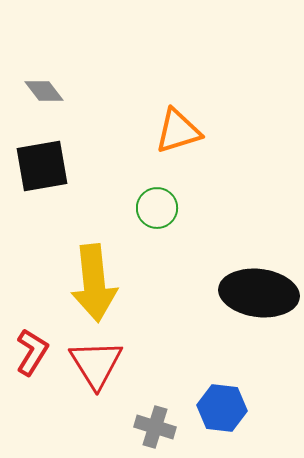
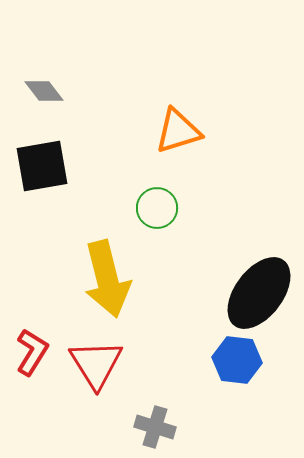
yellow arrow: moved 13 px right, 4 px up; rotated 8 degrees counterclockwise
black ellipse: rotated 60 degrees counterclockwise
blue hexagon: moved 15 px right, 48 px up
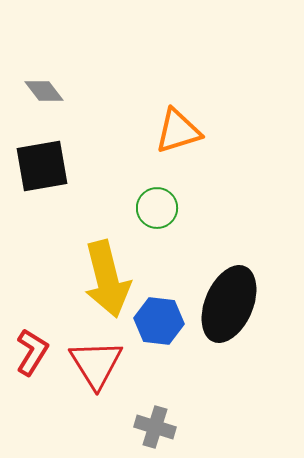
black ellipse: moved 30 px left, 11 px down; rotated 14 degrees counterclockwise
blue hexagon: moved 78 px left, 39 px up
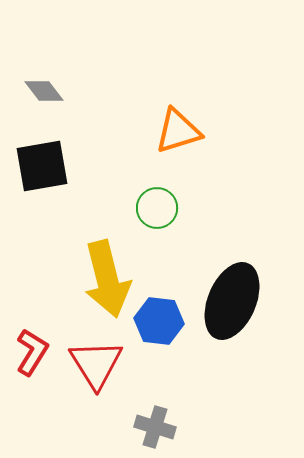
black ellipse: moved 3 px right, 3 px up
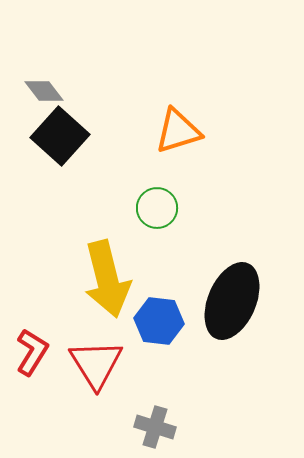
black square: moved 18 px right, 30 px up; rotated 38 degrees counterclockwise
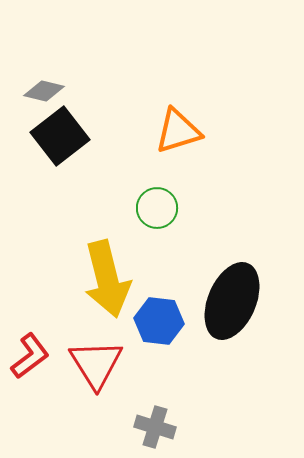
gray diamond: rotated 39 degrees counterclockwise
black square: rotated 10 degrees clockwise
red L-shape: moved 2 px left, 4 px down; rotated 21 degrees clockwise
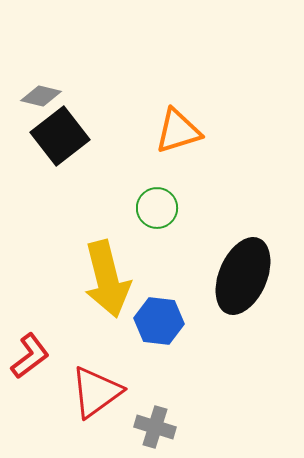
gray diamond: moved 3 px left, 5 px down
black ellipse: moved 11 px right, 25 px up
red triangle: moved 28 px down; rotated 26 degrees clockwise
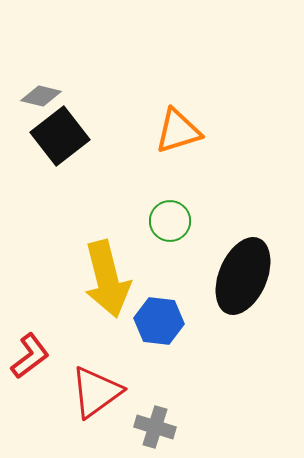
green circle: moved 13 px right, 13 px down
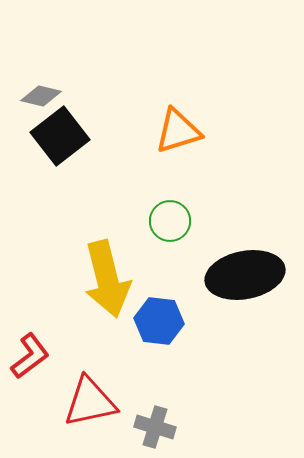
black ellipse: moved 2 px right, 1 px up; rotated 56 degrees clockwise
red triangle: moved 6 px left, 10 px down; rotated 24 degrees clockwise
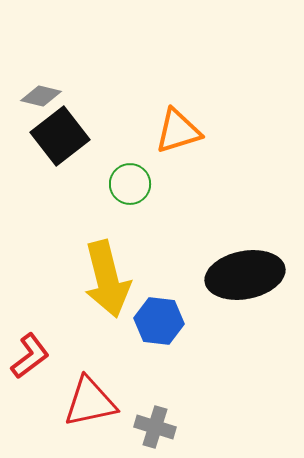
green circle: moved 40 px left, 37 px up
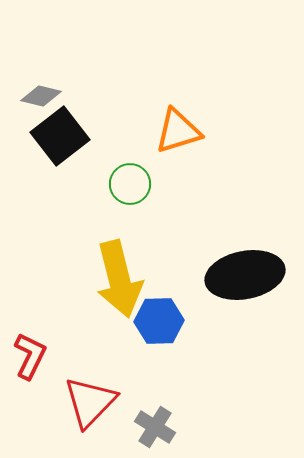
yellow arrow: moved 12 px right
blue hexagon: rotated 9 degrees counterclockwise
red L-shape: rotated 27 degrees counterclockwise
red triangle: rotated 34 degrees counterclockwise
gray cross: rotated 15 degrees clockwise
